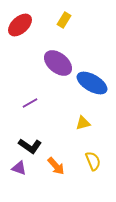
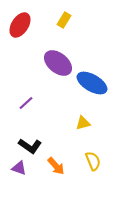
red ellipse: rotated 15 degrees counterclockwise
purple line: moved 4 px left; rotated 14 degrees counterclockwise
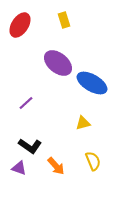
yellow rectangle: rotated 49 degrees counterclockwise
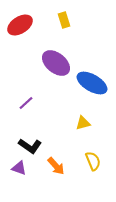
red ellipse: rotated 25 degrees clockwise
purple ellipse: moved 2 px left
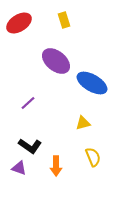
red ellipse: moved 1 px left, 2 px up
purple ellipse: moved 2 px up
purple line: moved 2 px right
yellow semicircle: moved 4 px up
orange arrow: rotated 42 degrees clockwise
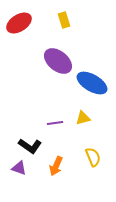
purple ellipse: moved 2 px right
purple line: moved 27 px right, 20 px down; rotated 35 degrees clockwise
yellow triangle: moved 5 px up
orange arrow: rotated 24 degrees clockwise
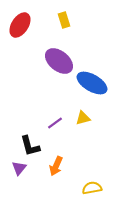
red ellipse: moved 1 px right, 2 px down; rotated 25 degrees counterclockwise
purple ellipse: moved 1 px right
purple line: rotated 28 degrees counterclockwise
black L-shape: rotated 40 degrees clockwise
yellow semicircle: moved 1 px left, 31 px down; rotated 78 degrees counterclockwise
purple triangle: rotated 49 degrees clockwise
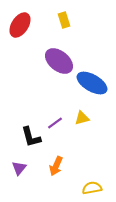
yellow triangle: moved 1 px left
black L-shape: moved 1 px right, 9 px up
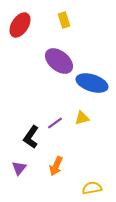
blue ellipse: rotated 12 degrees counterclockwise
black L-shape: rotated 50 degrees clockwise
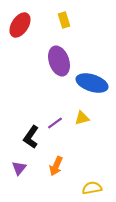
purple ellipse: rotated 32 degrees clockwise
